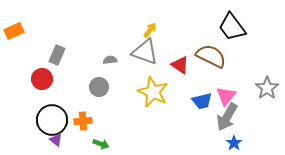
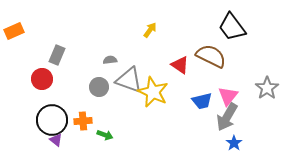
gray triangle: moved 16 px left, 28 px down
pink triangle: moved 2 px right
green arrow: moved 4 px right, 9 px up
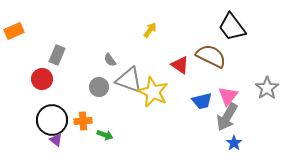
gray semicircle: rotated 120 degrees counterclockwise
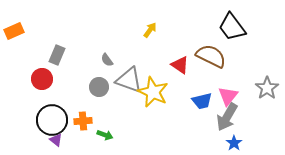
gray semicircle: moved 3 px left
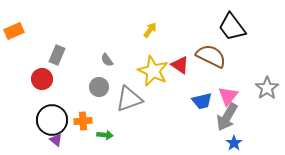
gray triangle: moved 19 px down; rotated 40 degrees counterclockwise
yellow star: moved 21 px up
green arrow: rotated 14 degrees counterclockwise
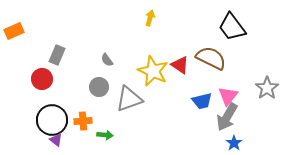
yellow arrow: moved 12 px up; rotated 21 degrees counterclockwise
brown semicircle: moved 2 px down
